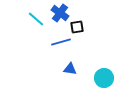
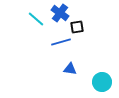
cyan circle: moved 2 px left, 4 px down
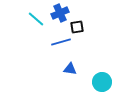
blue cross: rotated 30 degrees clockwise
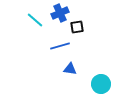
cyan line: moved 1 px left, 1 px down
blue line: moved 1 px left, 4 px down
cyan circle: moved 1 px left, 2 px down
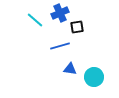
cyan circle: moved 7 px left, 7 px up
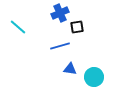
cyan line: moved 17 px left, 7 px down
